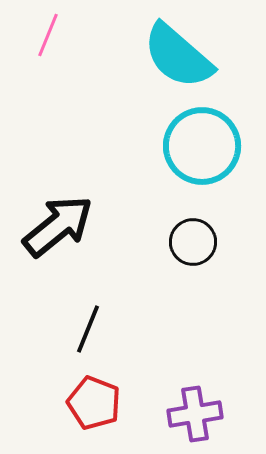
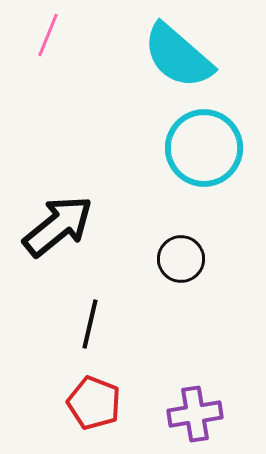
cyan circle: moved 2 px right, 2 px down
black circle: moved 12 px left, 17 px down
black line: moved 2 px right, 5 px up; rotated 9 degrees counterclockwise
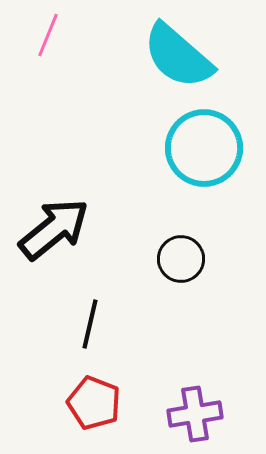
black arrow: moved 4 px left, 3 px down
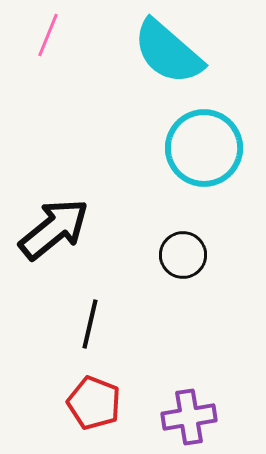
cyan semicircle: moved 10 px left, 4 px up
black circle: moved 2 px right, 4 px up
purple cross: moved 6 px left, 3 px down
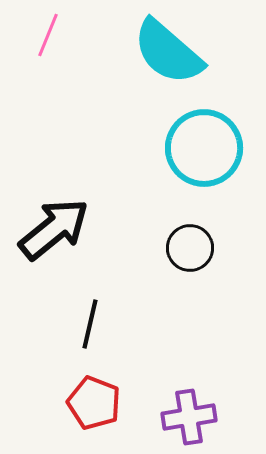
black circle: moved 7 px right, 7 px up
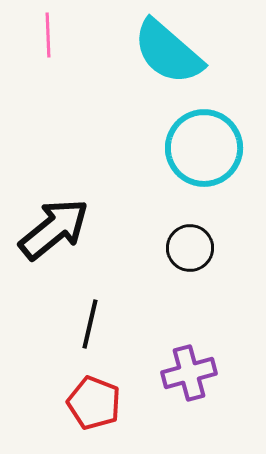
pink line: rotated 24 degrees counterclockwise
purple cross: moved 44 px up; rotated 6 degrees counterclockwise
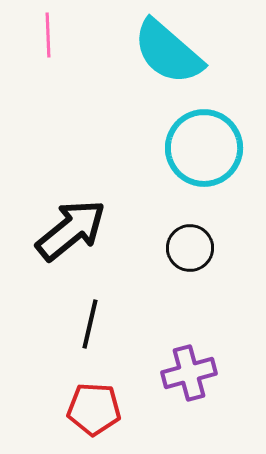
black arrow: moved 17 px right, 1 px down
red pentagon: moved 6 px down; rotated 18 degrees counterclockwise
